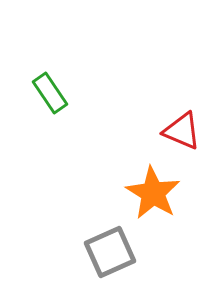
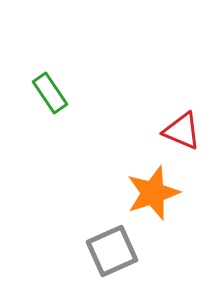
orange star: rotated 22 degrees clockwise
gray square: moved 2 px right, 1 px up
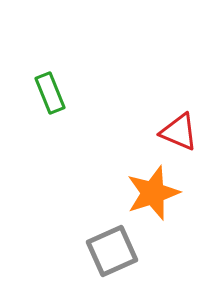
green rectangle: rotated 12 degrees clockwise
red triangle: moved 3 px left, 1 px down
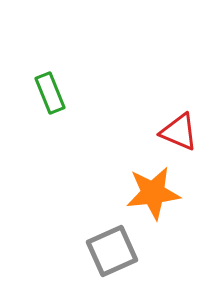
orange star: rotated 12 degrees clockwise
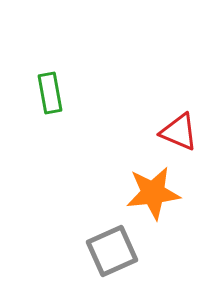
green rectangle: rotated 12 degrees clockwise
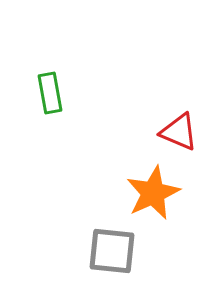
orange star: rotated 18 degrees counterclockwise
gray square: rotated 30 degrees clockwise
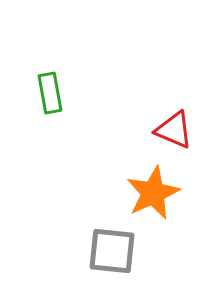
red triangle: moved 5 px left, 2 px up
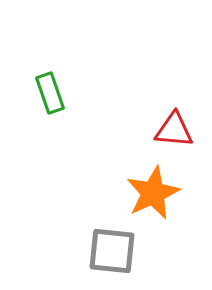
green rectangle: rotated 9 degrees counterclockwise
red triangle: rotated 18 degrees counterclockwise
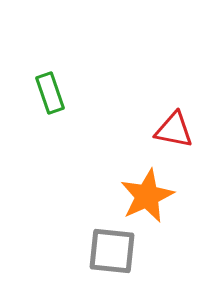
red triangle: rotated 6 degrees clockwise
orange star: moved 6 px left, 3 px down
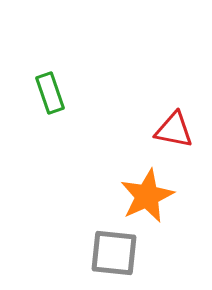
gray square: moved 2 px right, 2 px down
